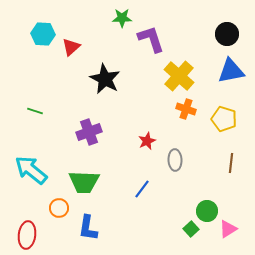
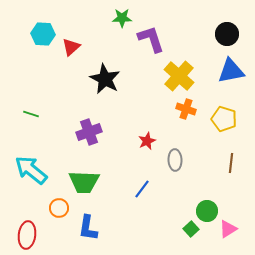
green line: moved 4 px left, 3 px down
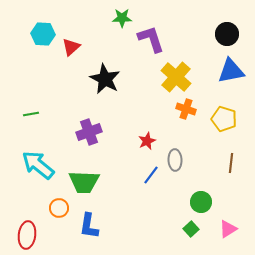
yellow cross: moved 3 px left, 1 px down
green line: rotated 28 degrees counterclockwise
cyan arrow: moved 7 px right, 5 px up
blue line: moved 9 px right, 14 px up
green circle: moved 6 px left, 9 px up
blue L-shape: moved 1 px right, 2 px up
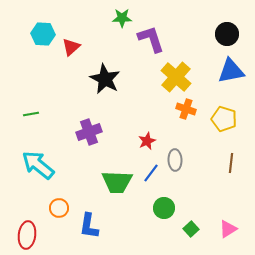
blue line: moved 2 px up
green trapezoid: moved 33 px right
green circle: moved 37 px left, 6 px down
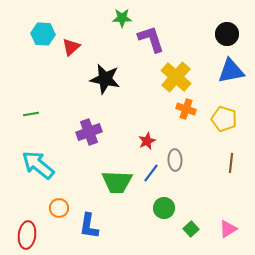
black star: rotated 16 degrees counterclockwise
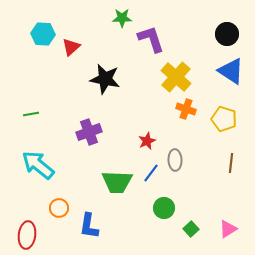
blue triangle: rotated 44 degrees clockwise
